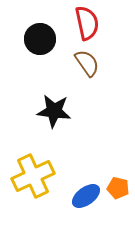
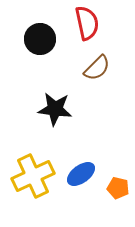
brown semicircle: moved 10 px right, 5 px down; rotated 80 degrees clockwise
black star: moved 1 px right, 2 px up
blue ellipse: moved 5 px left, 22 px up
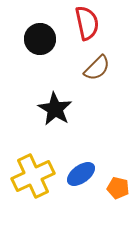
black star: rotated 24 degrees clockwise
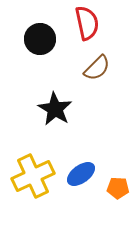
orange pentagon: rotated 10 degrees counterclockwise
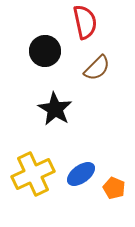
red semicircle: moved 2 px left, 1 px up
black circle: moved 5 px right, 12 px down
yellow cross: moved 2 px up
orange pentagon: moved 4 px left; rotated 20 degrees clockwise
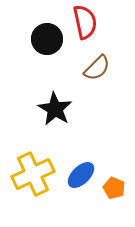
black circle: moved 2 px right, 12 px up
blue ellipse: moved 1 px down; rotated 8 degrees counterclockwise
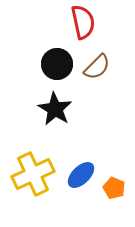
red semicircle: moved 2 px left
black circle: moved 10 px right, 25 px down
brown semicircle: moved 1 px up
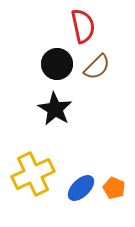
red semicircle: moved 4 px down
blue ellipse: moved 13 px down
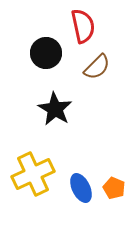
black circle: moved 11 px left, 11 px up
blue ellipse: rotated 72 degrees counterclockwise
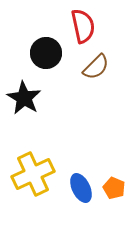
brown semicircle: moved 1 px left
black star: moved 31 px left, 11 px up
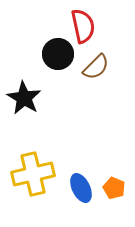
black circle: moved 12 px right, 1 px down
yellow cross: rotated 12 degrees clockwise
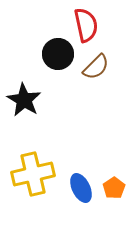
red semicircle: moved 3 px right, 1 px up
black star: moved 2 px down
orange pentagon: rotated 15 degrees clockwise
